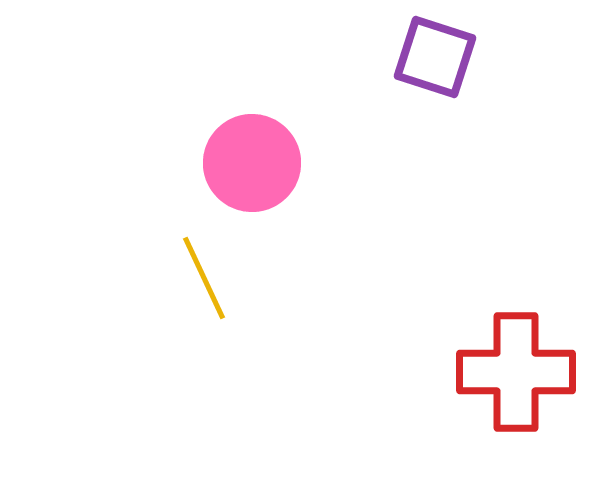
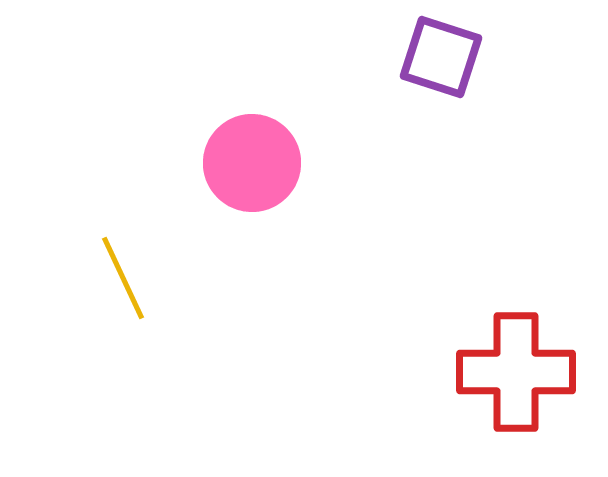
purple square: moved 6 px right
yellow line: moved 81 px left
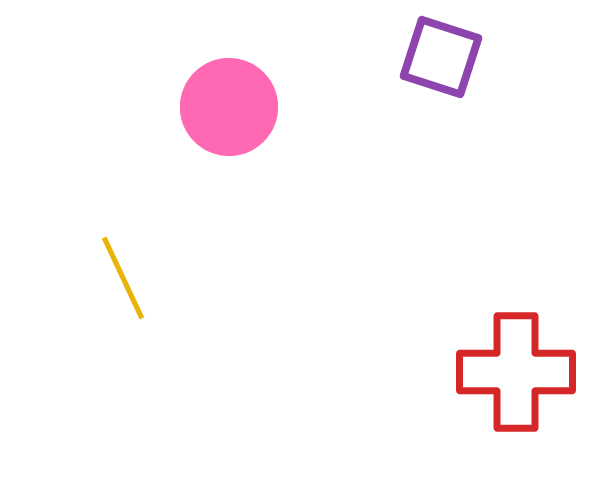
pink circle: moved 23 px left, 56 px up
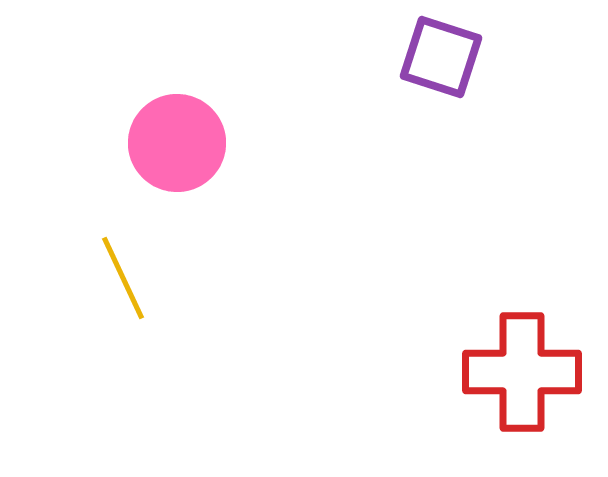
pink circle: moved 52 px left, 36 px down
red cross: moved 6 px right
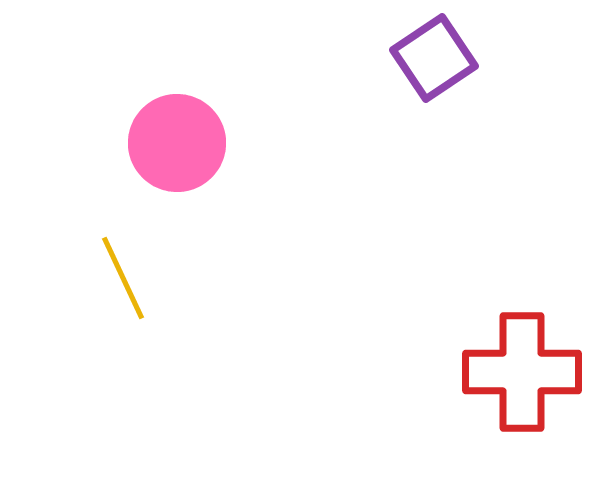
purple square: moved 7 px left, 1 px down; rotated 38 degrees clockwise
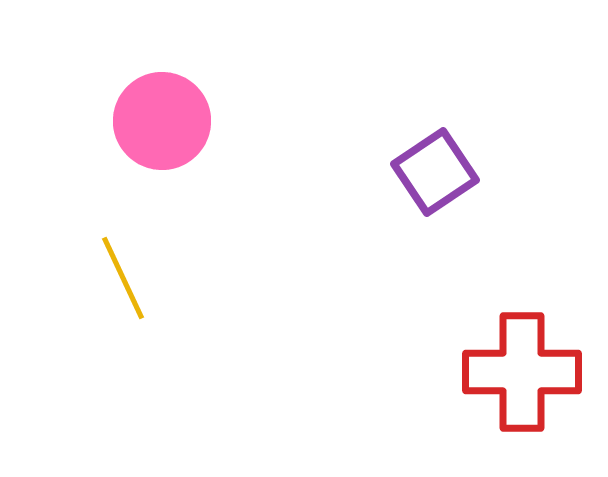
purple square: moved 1 px right, 114 px down
pink circle: moved 15 px left, 22 px up
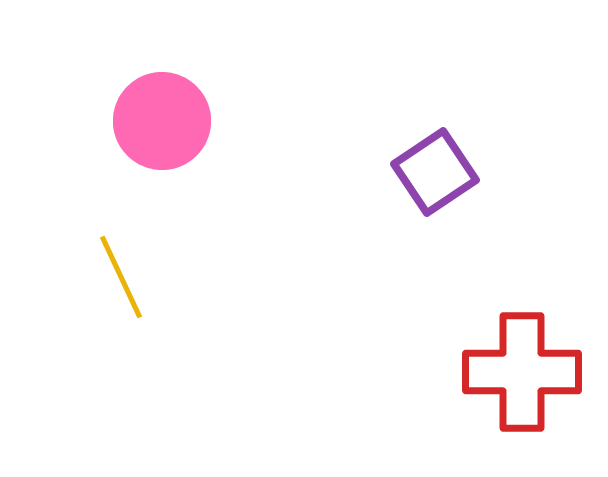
yellow line: moved 2 px left, 1 px up
